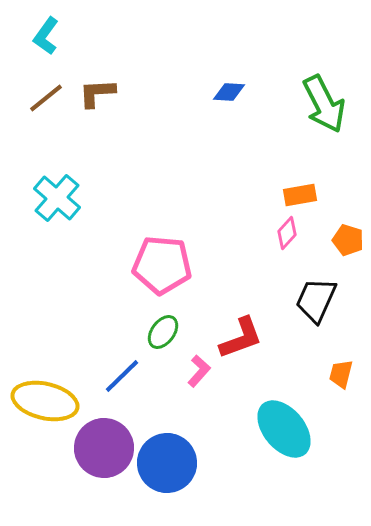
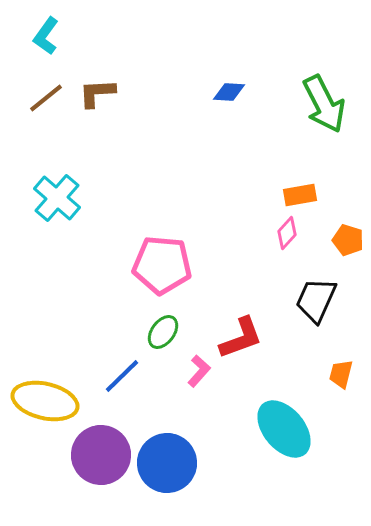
purple circle: moved 3 px left, 7 px down
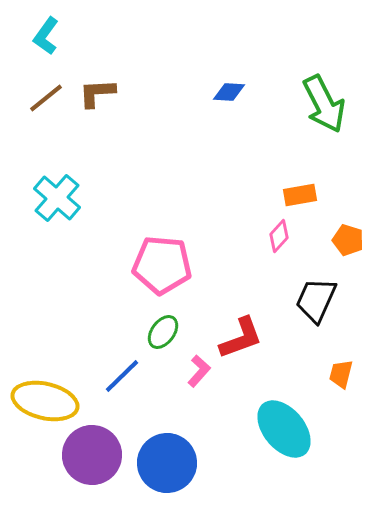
pink diamond: moved 8 px left, 3 px down
purple circle: moved 9 px left
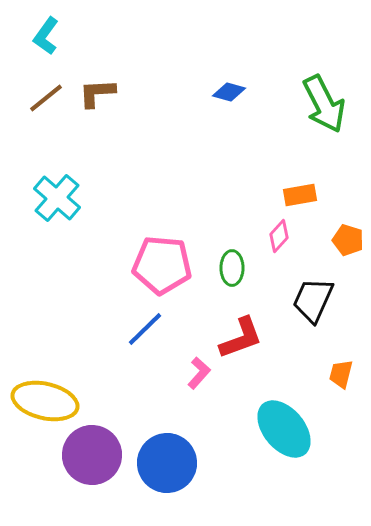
blue diamond: rotated 12 degrees clockwise
black trapezoid: moved 3 px left
green ellipse: moved 69 px right, 64 px up; rotated 36 degrees counterclockwise
pink L-shape: moved 2 px down
blue line: moved 23 px right, 47 px up
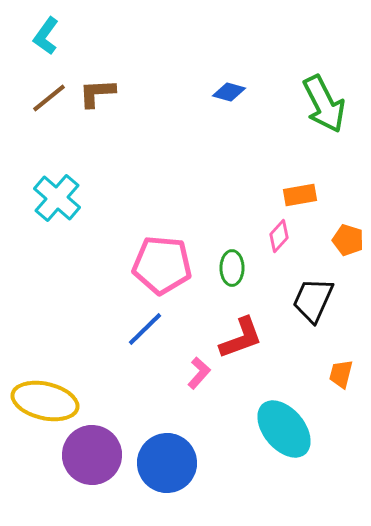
brown line: moved 3 px right
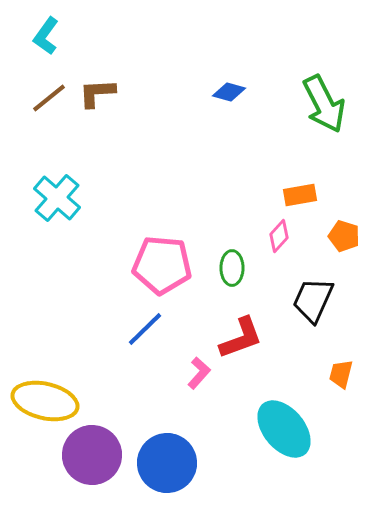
orange pentagon: moved 4 px left, 4 px up
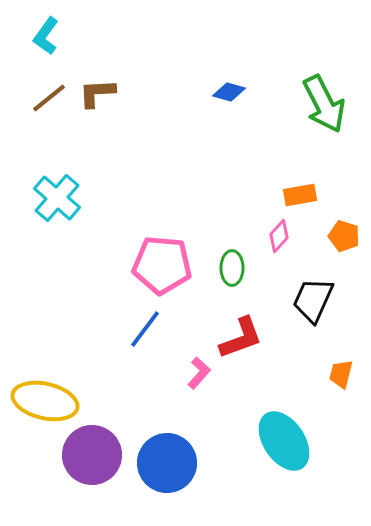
blue line: rotated 9 degrees counterclockwise
cyan ellipse: moved 12 px down; rotated 6 degrees clockwise
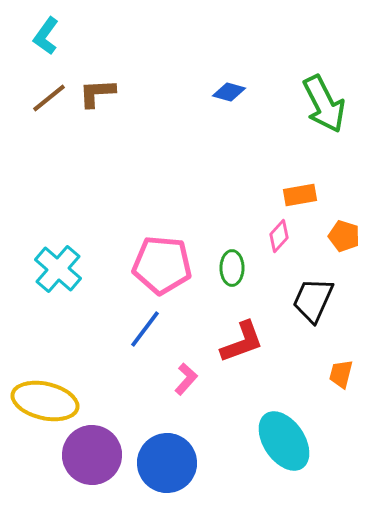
cyan cross: moved 1 px right, 71 px down
red L-shape: moved 1 px right, 4 px down
pink L-shape: moved 13 px left, 6 px down
